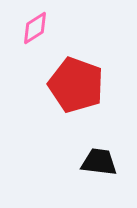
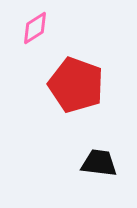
black trapezoid: moved 1 px down
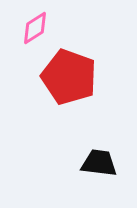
red pentagon: moved 7 px left, 8 px up
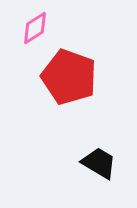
black trapezoid: rotated 24 degrees clockwise
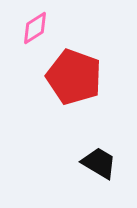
red pentagon: moved 5 px right
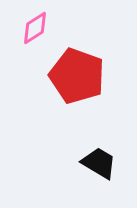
red pentagon: moved 3 px right, 1 px up
